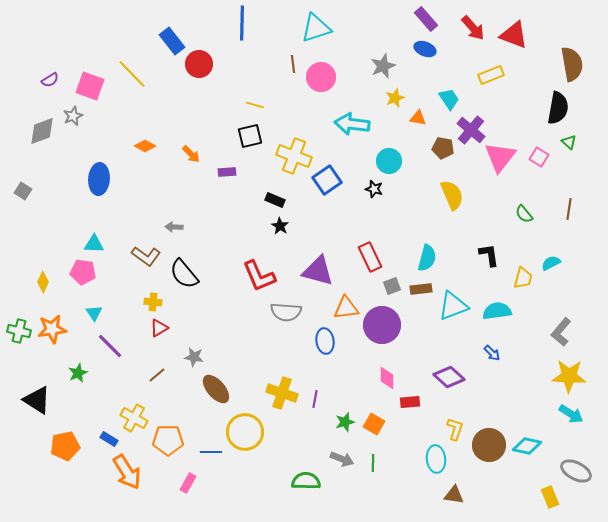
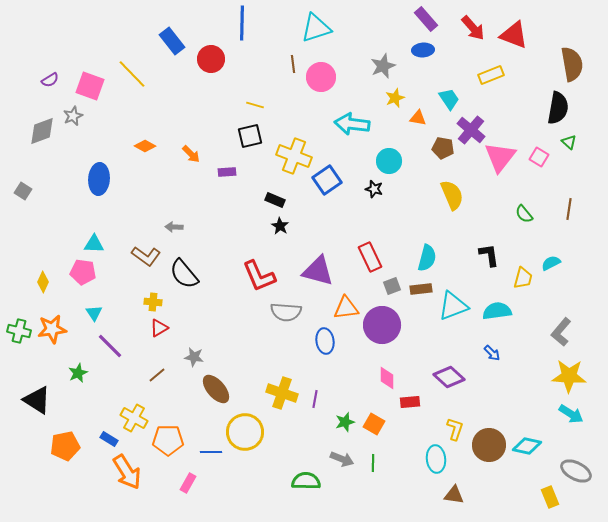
blue ellipse at (425, 49): moved 2 px left, 1 px down; rotated 25 degrees counterclockwise
red circle at (199, 64): moved 12 px right, 5 px up
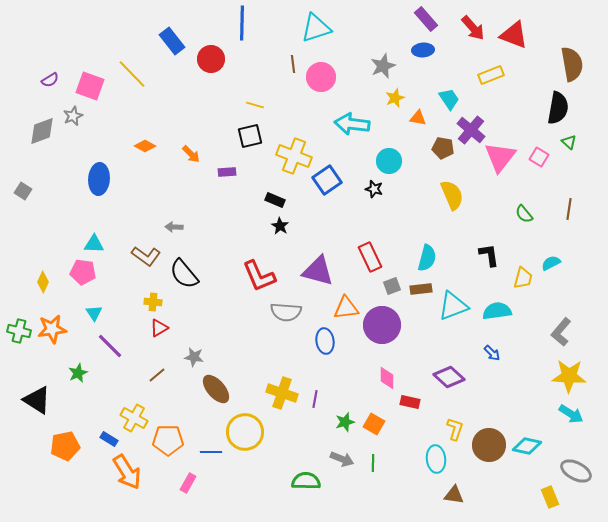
red rectangle at (410, 402): rotated 18 degrees clockwise
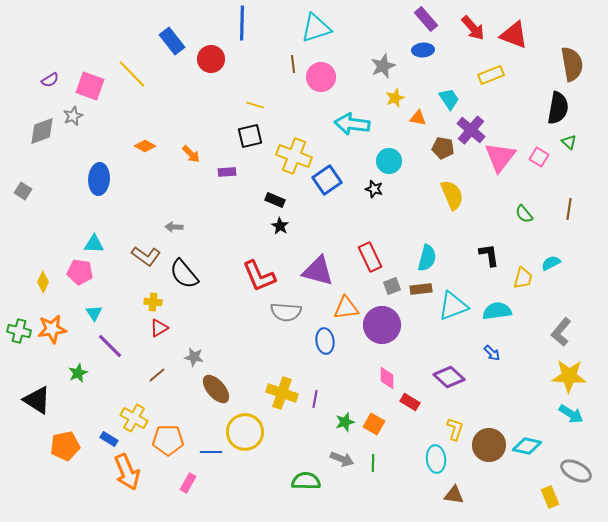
pink pentagon at (83, 272): moved 3 px left
red rectangle at (410, 402): rotated 18 degrees clockwise
orange arrow at (127, 472): rotated 9 degrees clockwise
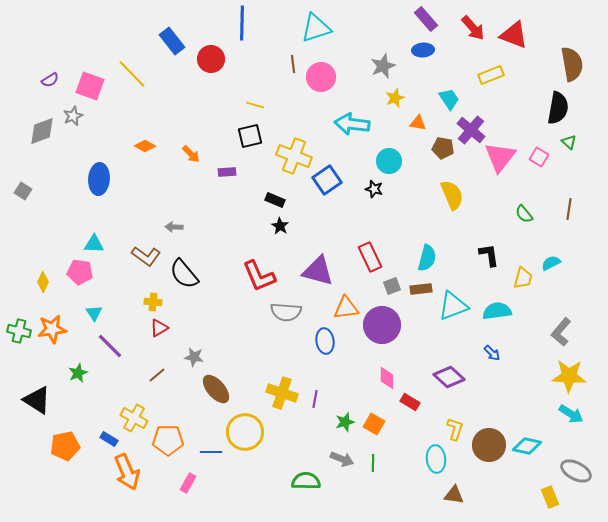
orange triangle at (418, 118): moved 5 px down
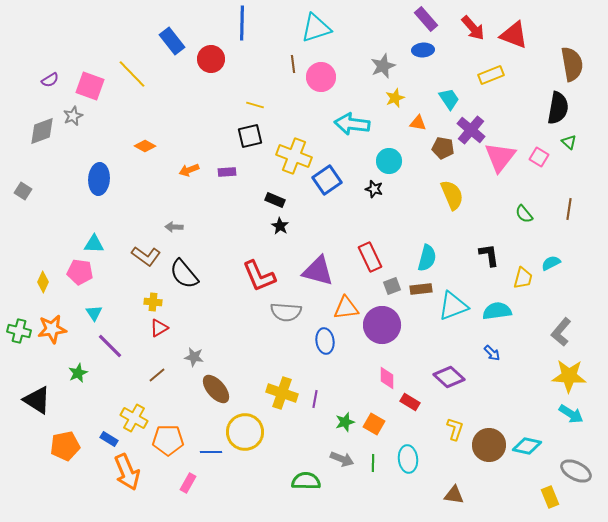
orange arrow at (191, 154): moved 2 px left, 16 px down; rotated 114 degrees clockwise
cyan ellipse at (436, 459): moved 28 px left
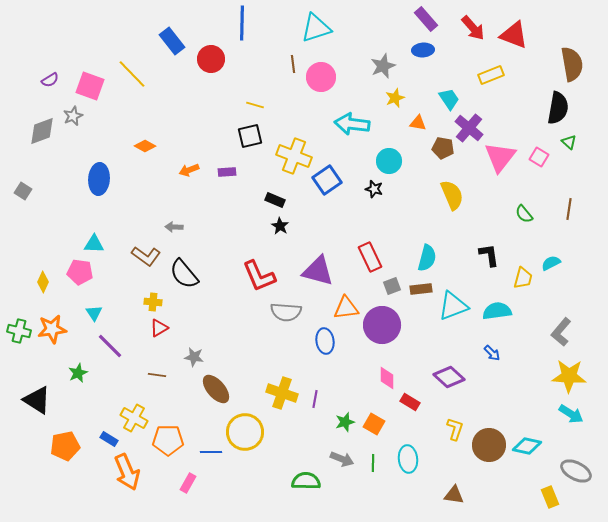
purple cross at (471, 130): moved 2 px left, 2 px up
brown line at (157, 375): rotated 48 degrees clockwise
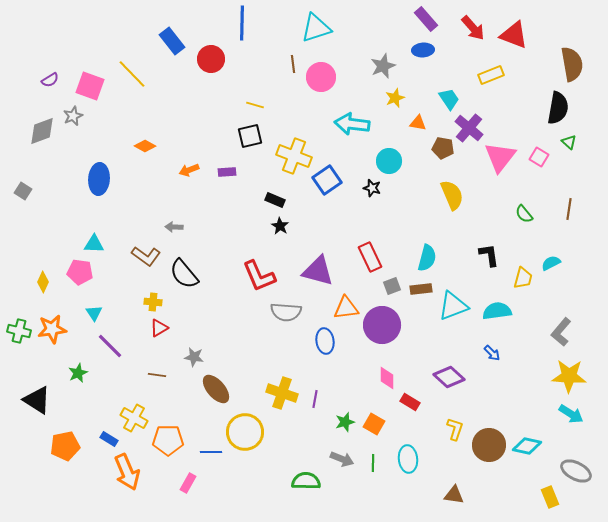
black star at (374, 189): moved 2 px left, 1 px up
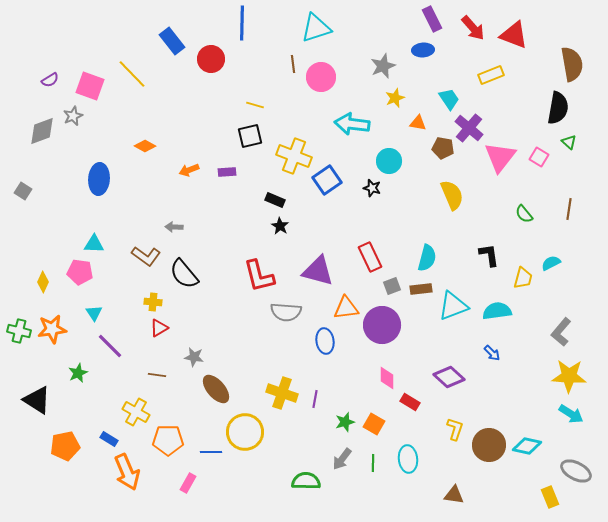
purple rectangle at (426, 19): moved 6 px right; rotated 15 degrees clockwise
red L-shape at (259, 276): rotated 9 degrees clockwise
yellow cross at (134, 418): moved 2 px right, 6 px up
gray arrow at (342, 459): rotated 105 degrees clockwise
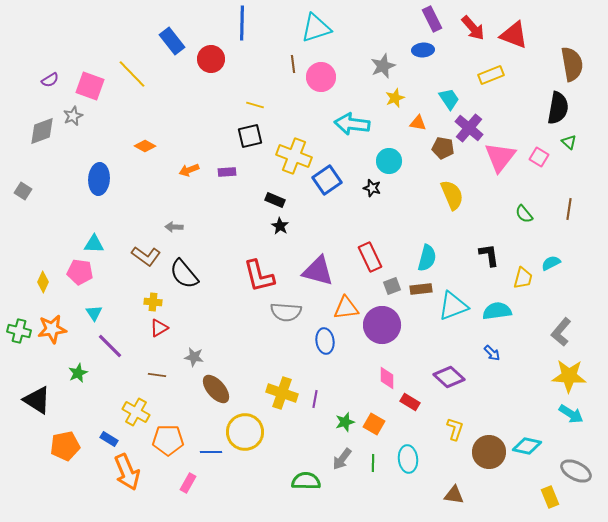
brown circle at (489, 445): moved 7 px down
